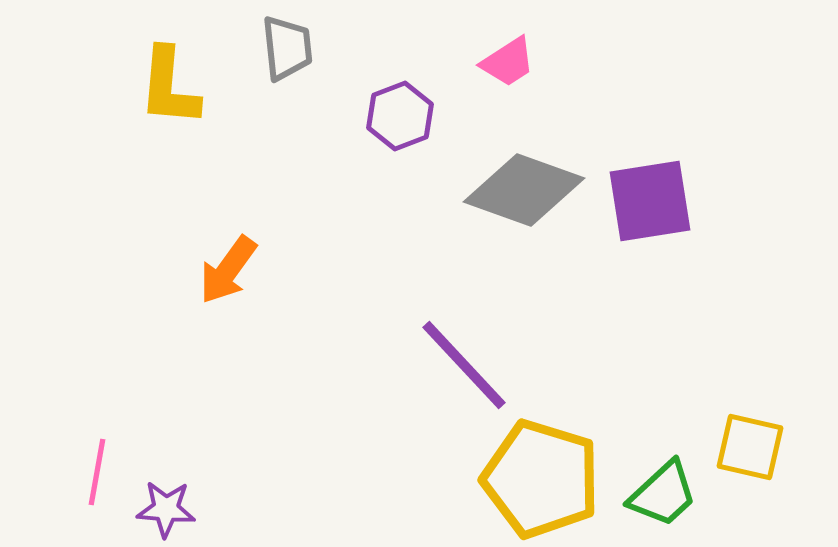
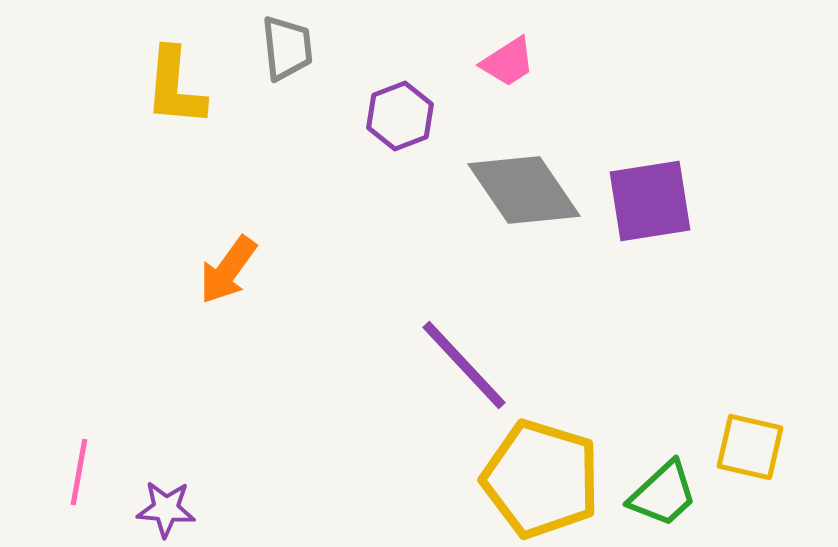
yellow L-shape: moved 6 px right
gray diamond: rotated 36 degrees clockwise
pink line: moved 18 px left
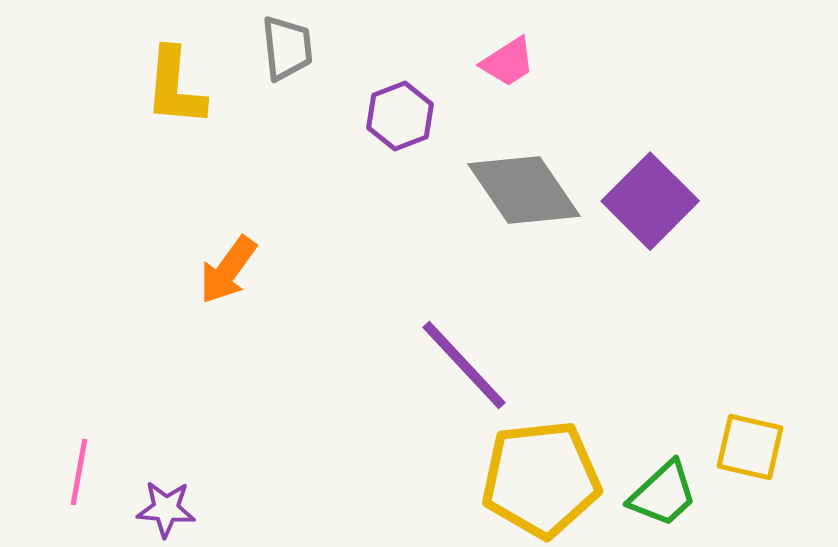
purple square: rotated 36 degrees counterclockwise
yellow pentagon: rotated 23 degrees counterclockwise
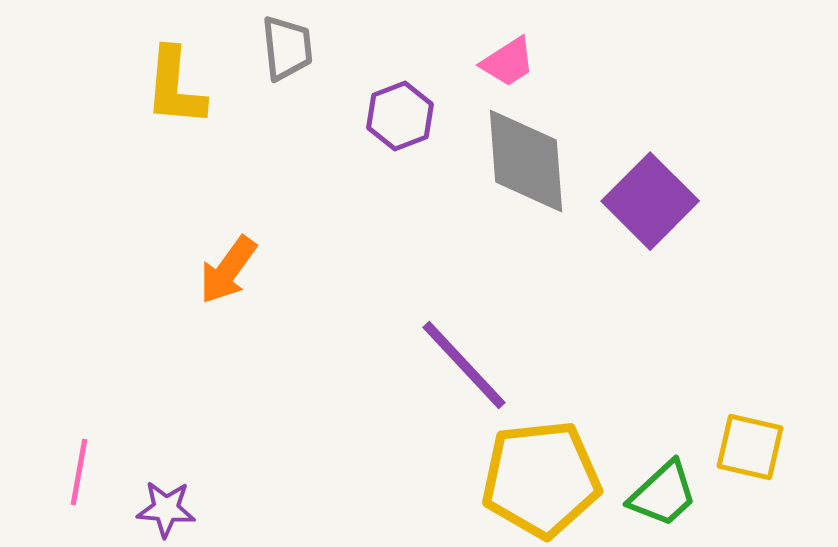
gray diamond: moved 2 px right, 29 px up; rotated 30 degrees clockwise
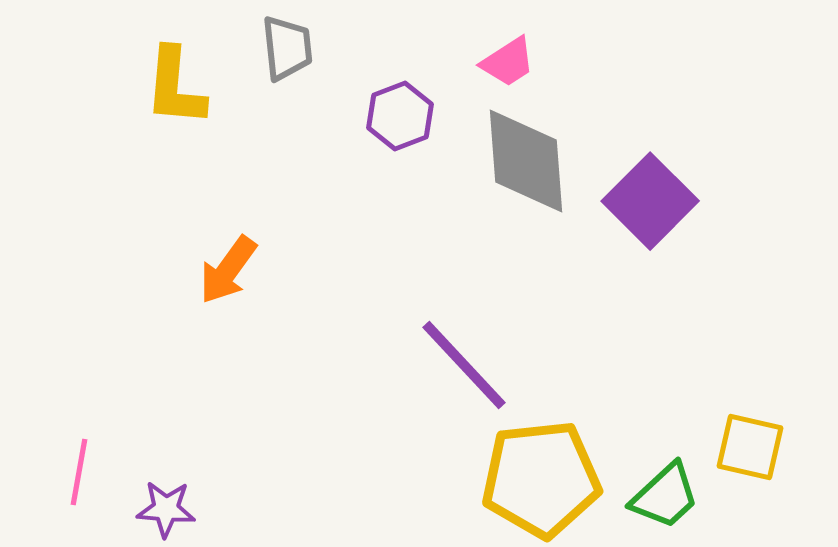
green trapezoid: moved 2 px right, 2 px down
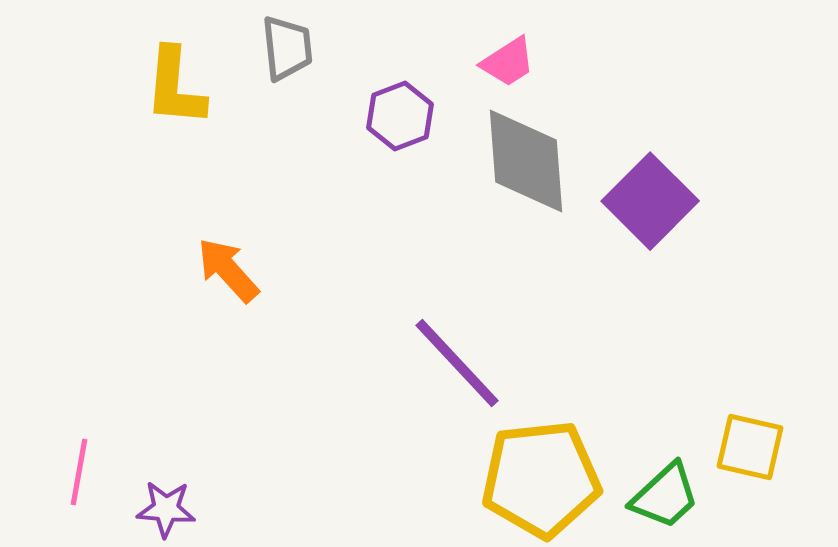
orange arrow: rotated 102 degrees clockwise
purple line: moved 7 px left, 2 px up
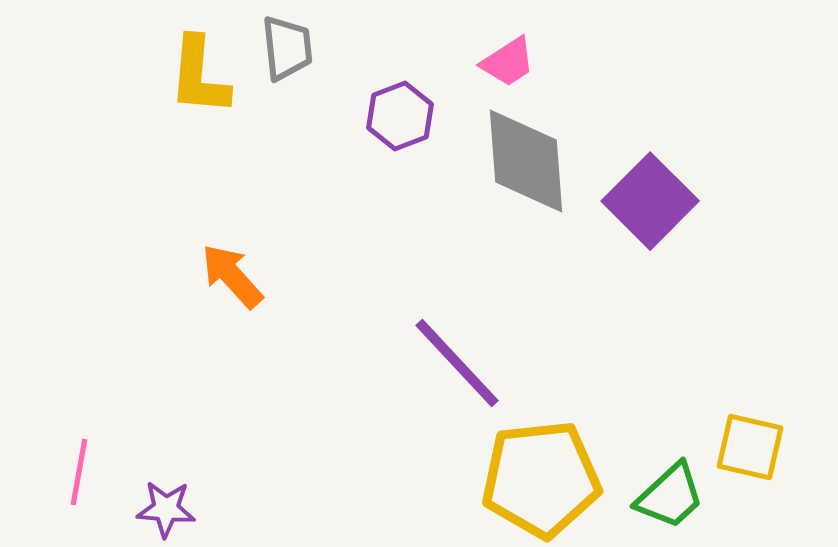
yellow L-shape: moved 24 px right, 11 px up
orange arrow: moved 4 px right, 6 px down
green trapezoid: moved 5 px right
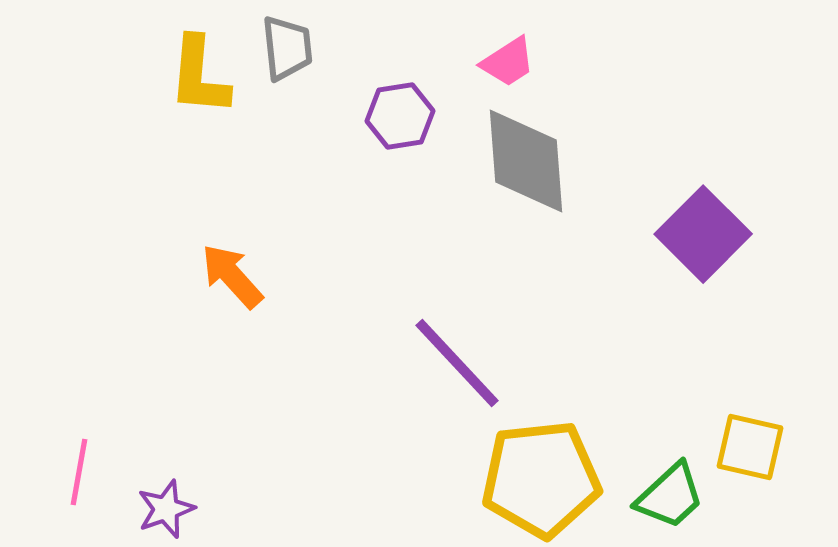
purple hexagon: rotated 12 degrees clockwise
purple square: moved 53 px right, 33 px down
purple star: rotated 24 degrees counterclockwise
